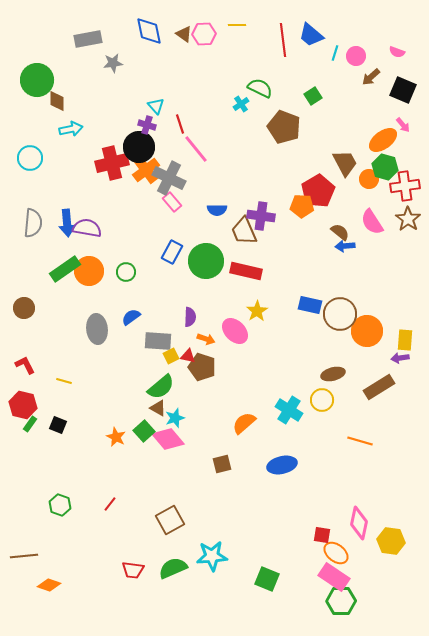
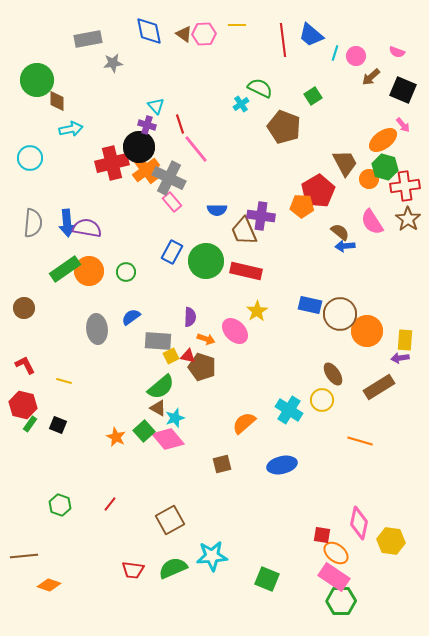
brown ellipse at (333, 374): rotated 70 degrees clockwise
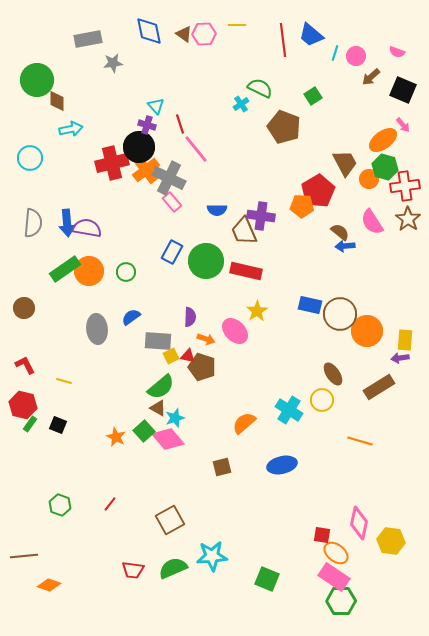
brown square at (222, 464): moved 3 px down
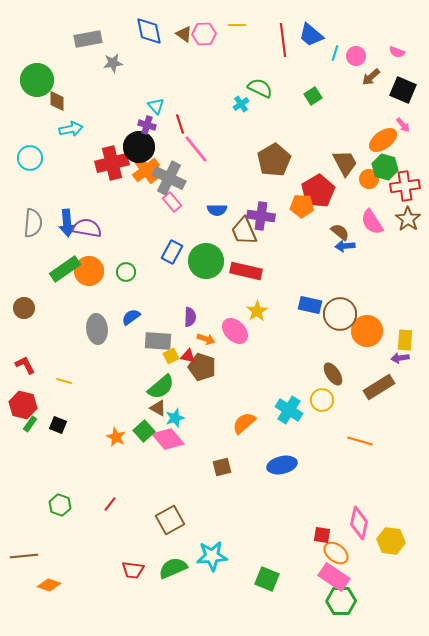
brown pentagon at (284, 127): moved 10 px left, 33 px down; rotated 20 degrees clockwise
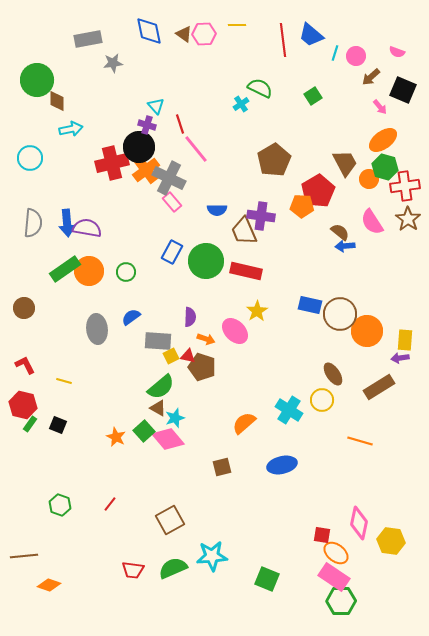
pink arrow at (403, 125): moved 23 px left, 18 px up
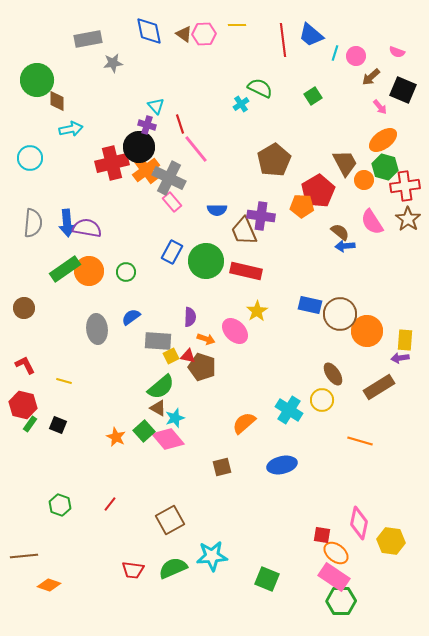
orange circle at (369, 179): moved 5 px left, 1 px down
